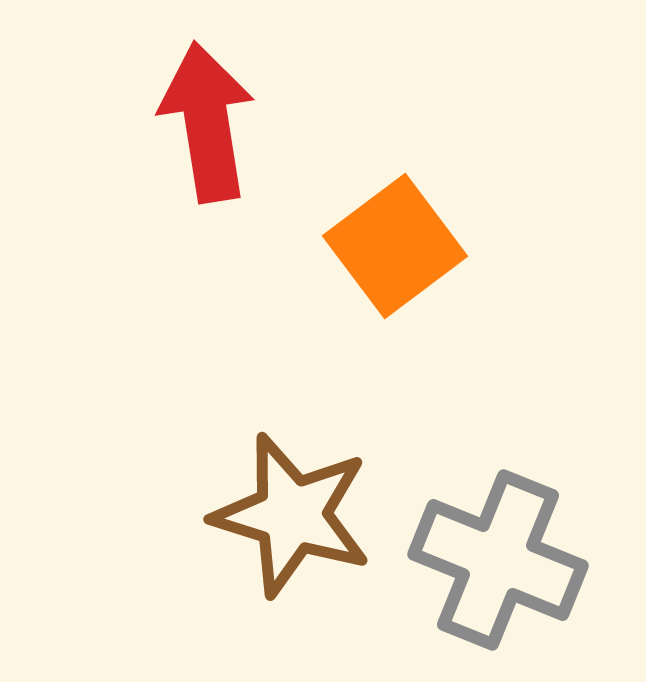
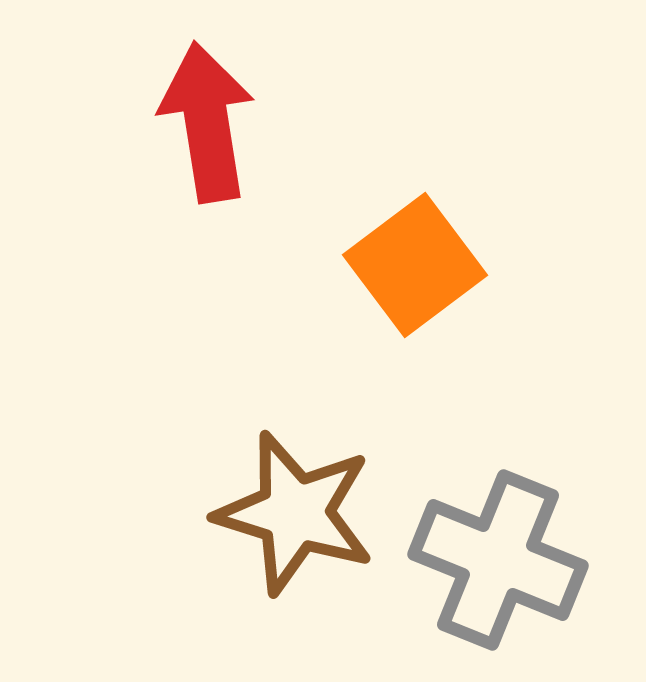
orange square: moved 20 px right, 19 px down
brown star: moved 3 px right, 2 px up
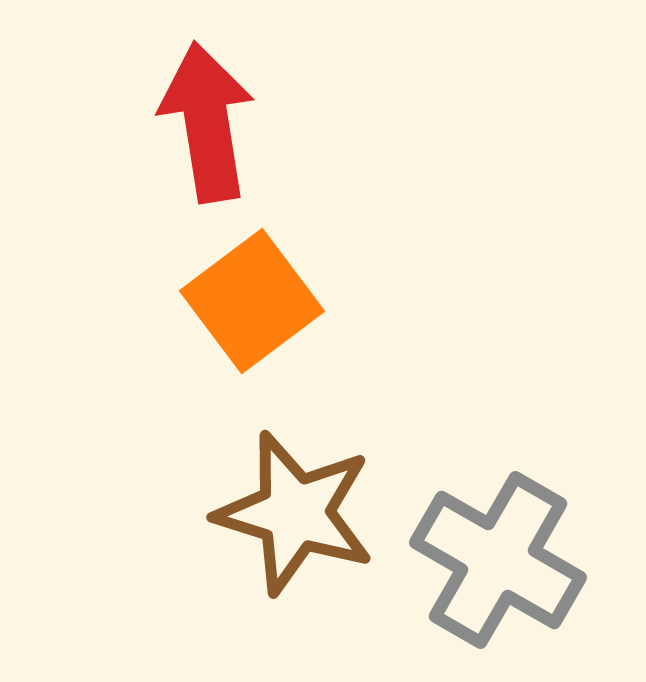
orange square: moved 163 px left, 36 px down
gray cross: rotated 8 degrees clockwise
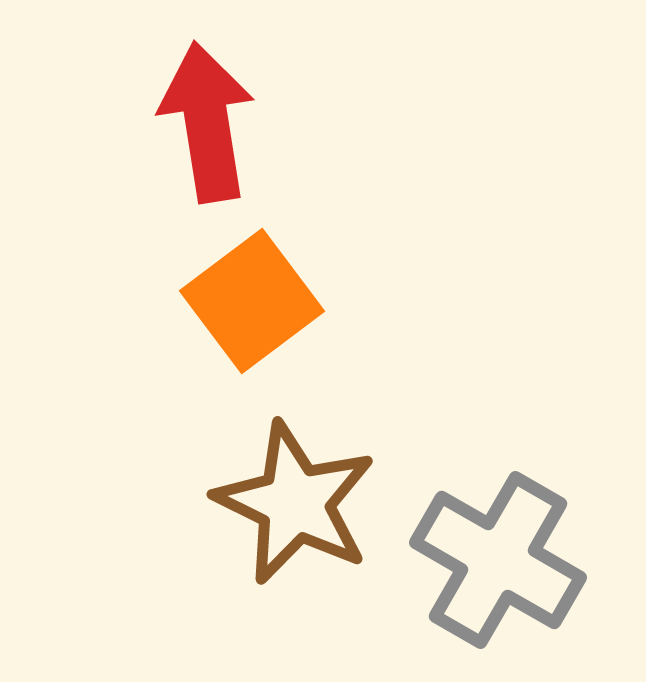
brown star: moved 10 px up; rotated 9 degrees clockwise
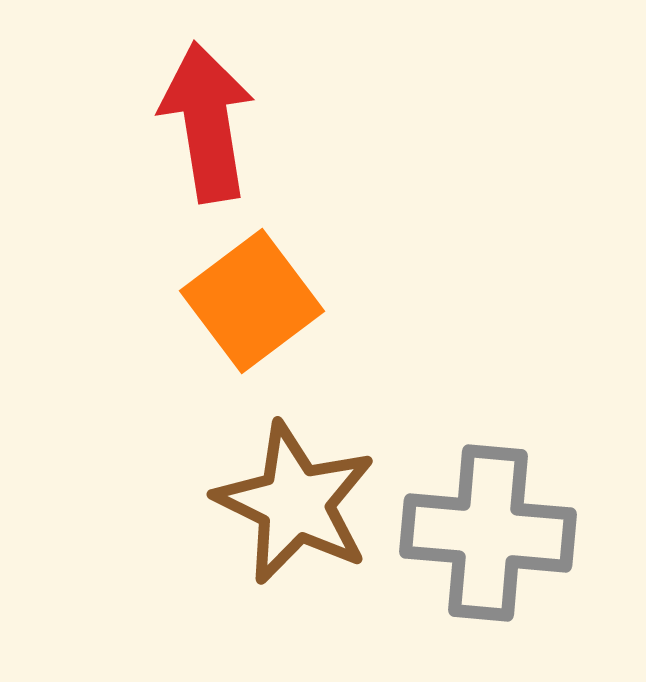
gray cross: moved 10 px left, 27 px up; rotated 25 degrees counterclockwise
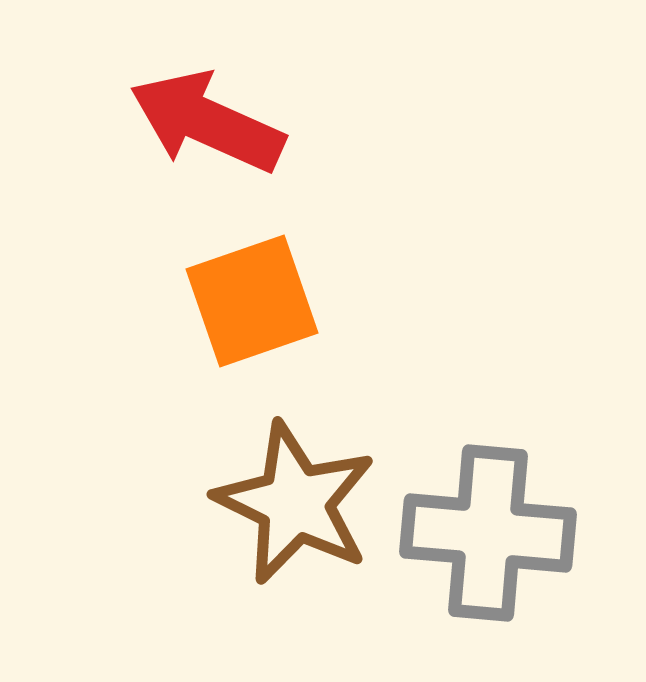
red arrow: rotated 57 degrees counterclockwise
orange square: rotated 18 degrees clockwise
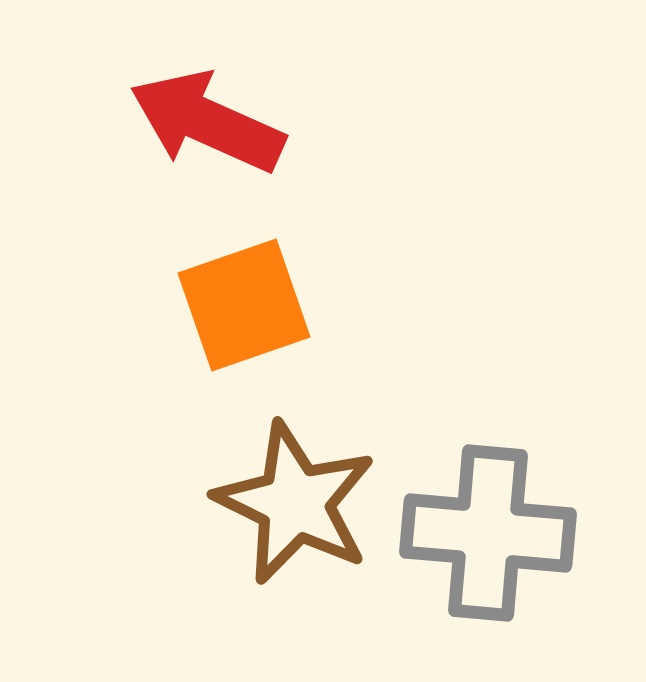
orange square: moved 8 px left, 4 px down
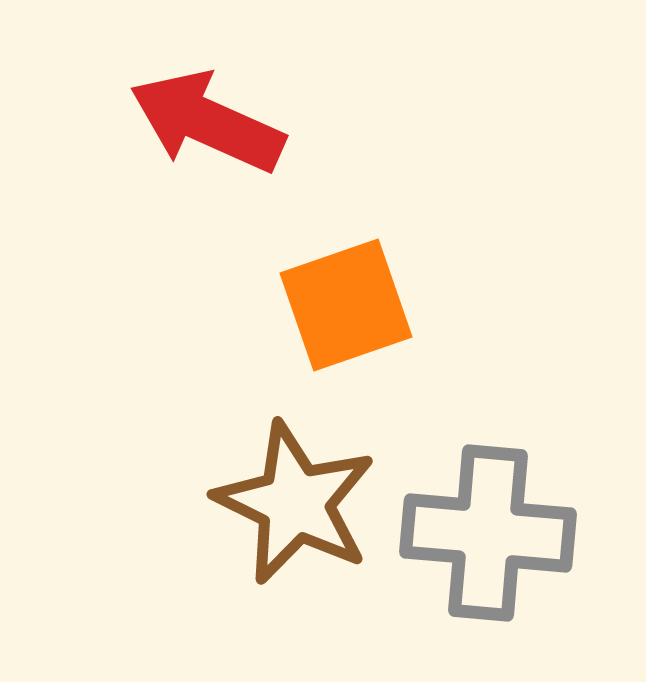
orange square: moved 102 px right
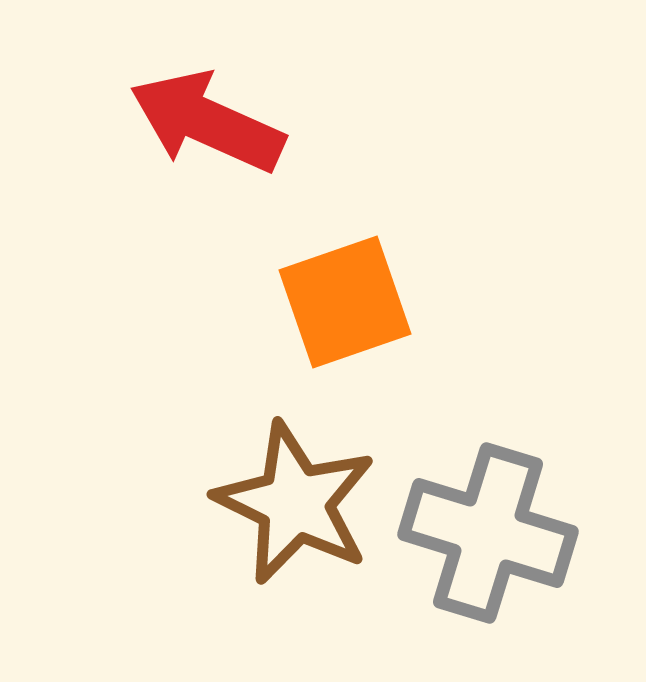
orange square: moved 1 px left, 3 px up
gray cross: rotated 12 degrees clockwise
